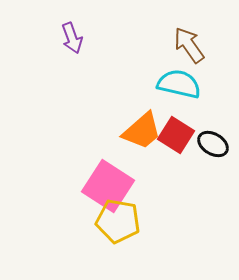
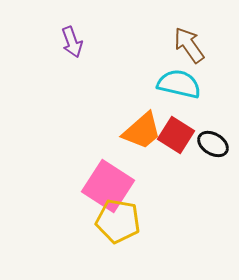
purple arrow: moved 4 px down
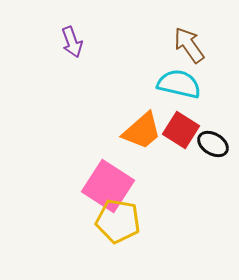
red square: moved 5 px right, 5 px up
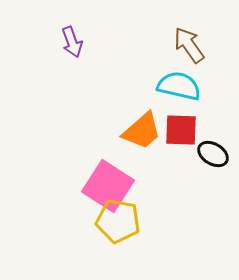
cyan semicircle: moved 2 px down
red square: rotated 30 degrees counterclockwise
black ellipse: moved 10 px down
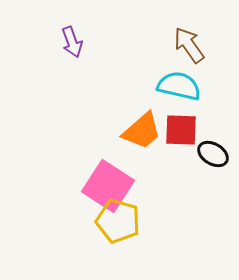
yellow pentagon: rotated 6 degrees clockwise
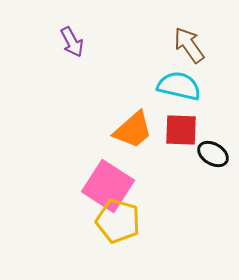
purple arrow: rotated 8 degrees counterclockwise
orange trapezoid: moved 9 px left, 1 px up
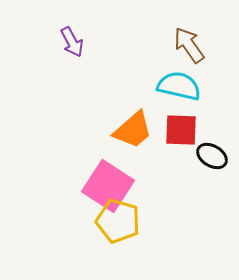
black ellipse: moved 1 px left, 2 px down
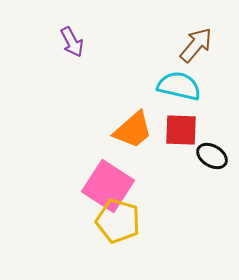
brown arrow: moved 7 px right; rotated 75 degrees clockwise
